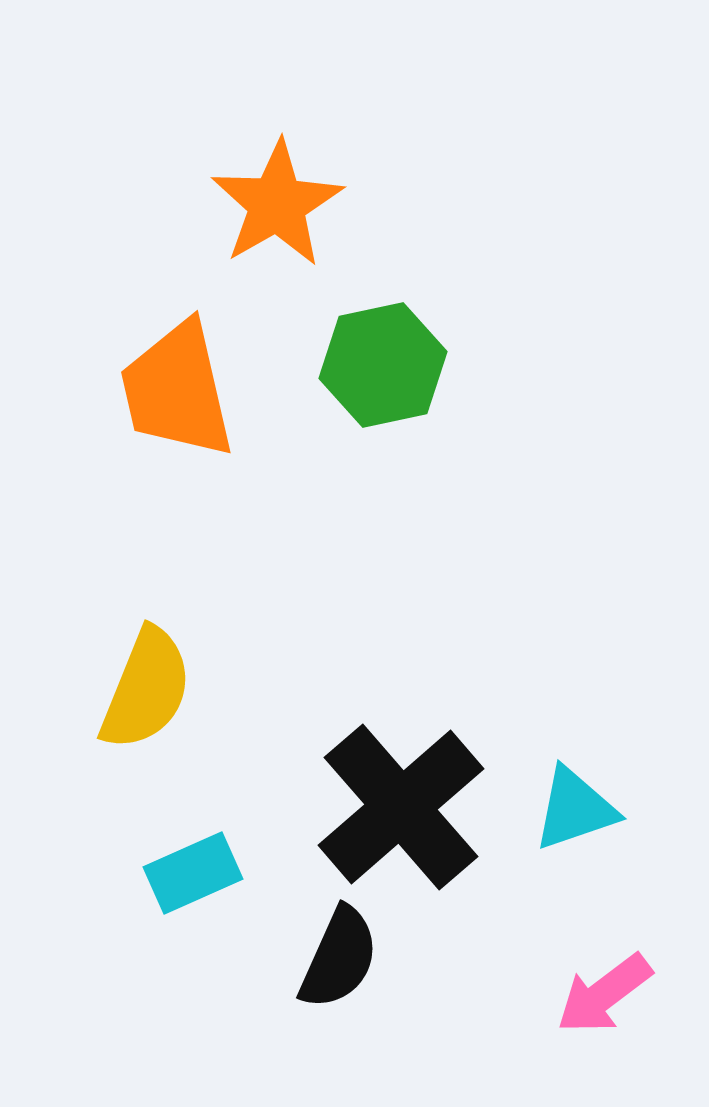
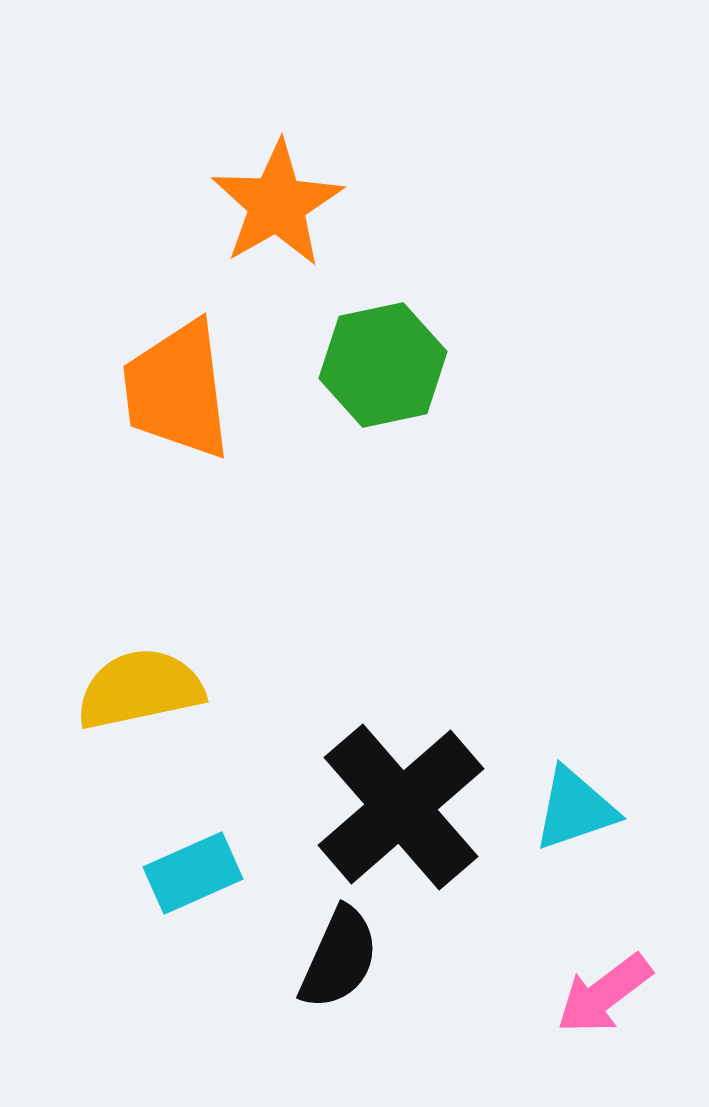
orange trapezoid: rotated 6 degrees clockwise
yellow semicircle: moved 6 px left; rotated 124 degrees counterclockwise
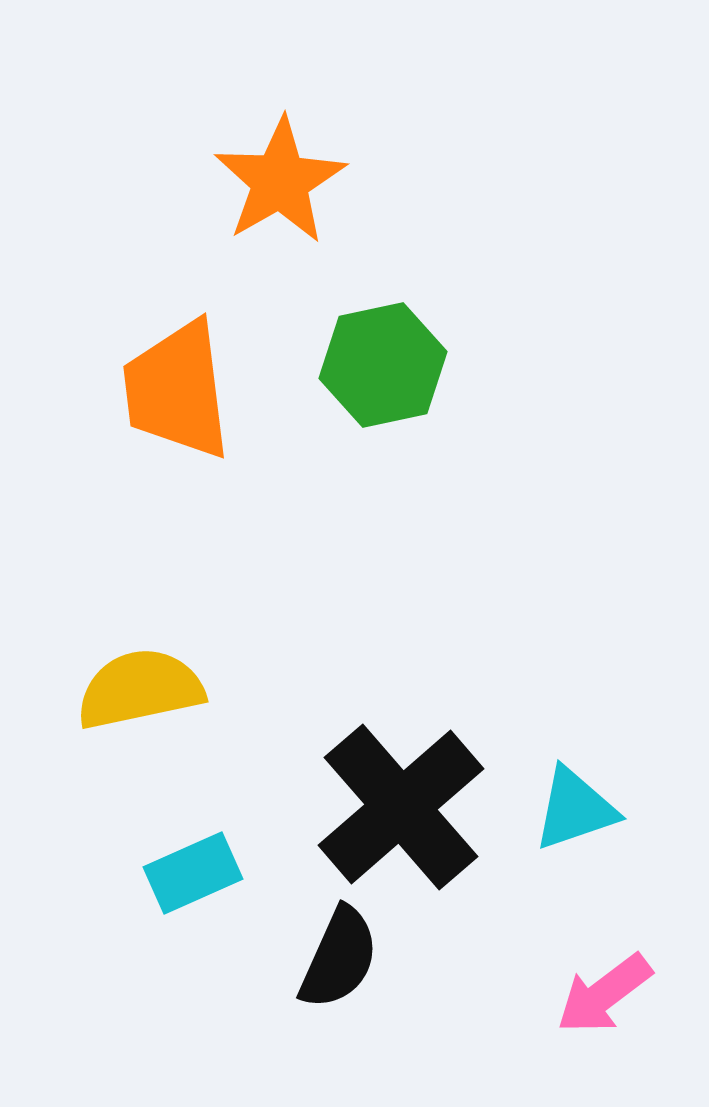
orange star: moved 3 px right, 23 px up
